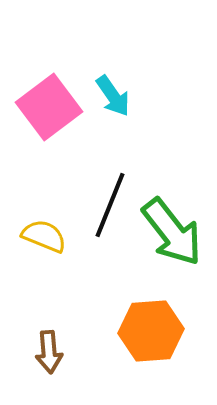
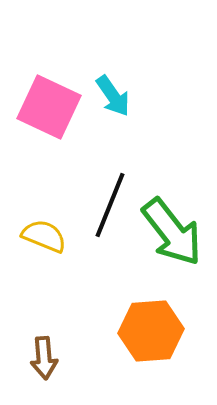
pink square: rotated 28 degrees counterclockwise
brown arrow: moved 5 px left, 6 px down
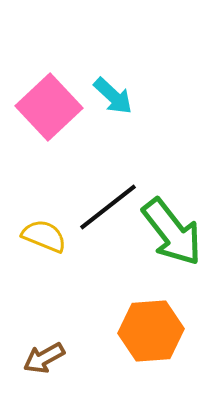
cyan arrow: rotated 12 degrees counterclockwise
pink square: rotated 22 degrees clockwise
black line: moved 2 px left, 2 px down; rotated 30 degrees clockwise
brown arrow: rotated 66 degrees clockwise
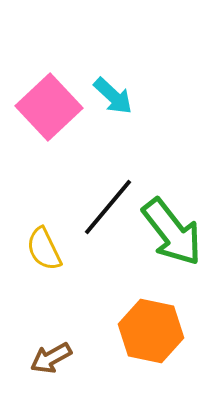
black line: rotated 12 degrees counterclockwise
yellow semicircle: moved 13 px down; rotated 138 degrees counterclockwise
orange hexagon: rotated 16 degrees clockwise
brown arrow: moved 7 px right
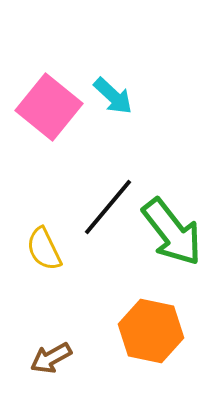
pink square: rotated 8 degrees counterclockwise
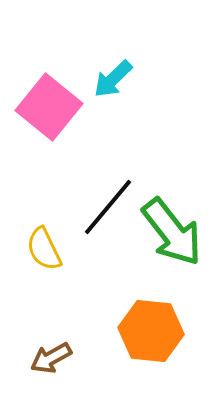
cyan arrow: moved 17 px up; rotated 93 degrees clockwise
orange hexagon: rotated 6 degrees counterclockwise
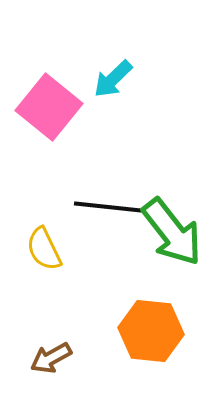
black line: rotated 56 degrees clockwise
